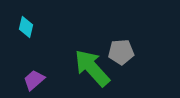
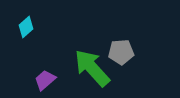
cyan diamond: rotated 35 degrees clockwise
purple trapezoid: moved 11 px right
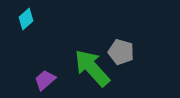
cyan diamond: moved 8 px up
gray pentagon: rotated 20 degrees clockwise
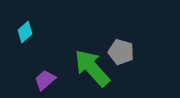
cyan diamond: moved 1 px left, 13 px down
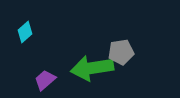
gray pentagon: rotated 25 degrees counterclockwise
green arrow: rotated 57 degrees counterclockwise
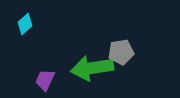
cyan diamond: moved 8 px up
purple trapezoid: rotated 25 degrees counterclockwise
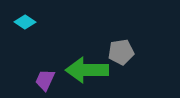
cyan diamond: moved 2 px up; rotated 75 degrees clockwise
green arrow: moved 5 px left, 2 px down; rotated 9 degrees clockwise
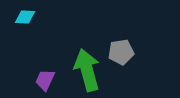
cyan diamond: moved 5 px up; rotated 30 degrees counterclockwise
green arrow: rotated 75 degrees clockwise
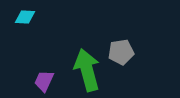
purple trapezoid: moved 1 px left, 1 px down
